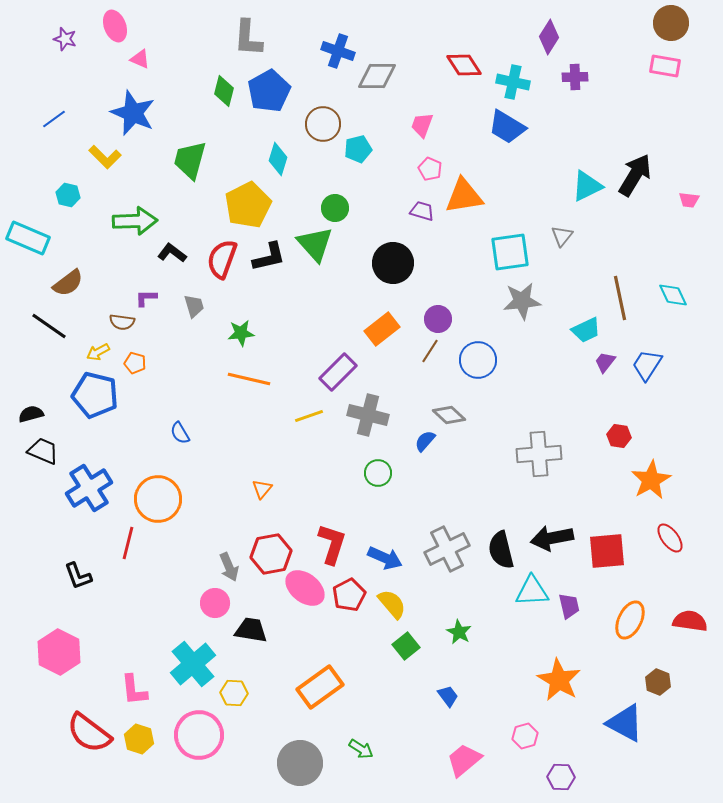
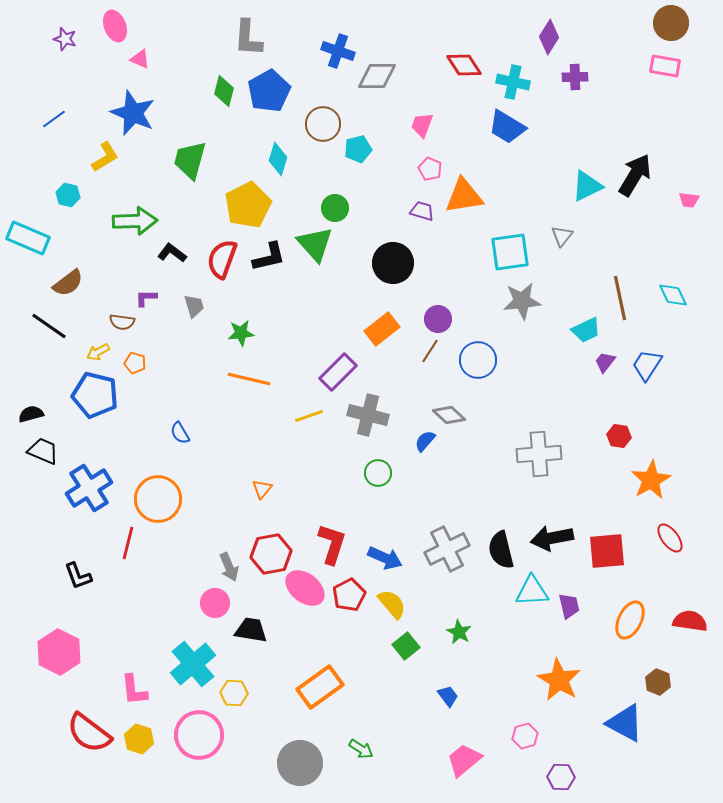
yellow L-shape at (105, 157): rotated 76 degrees counterclockwise
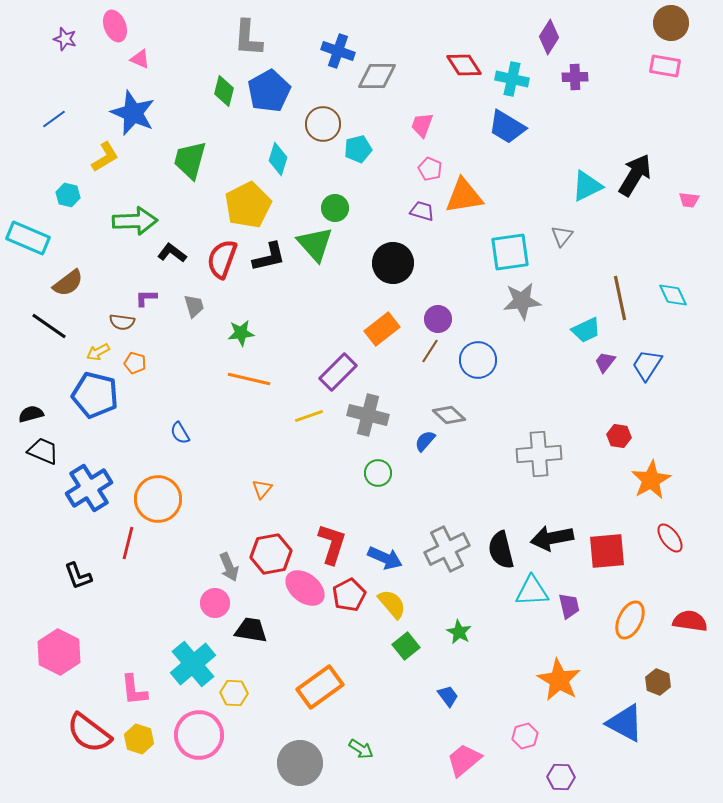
cyan cross at (513, 82): moved 1 px left, 3 px up
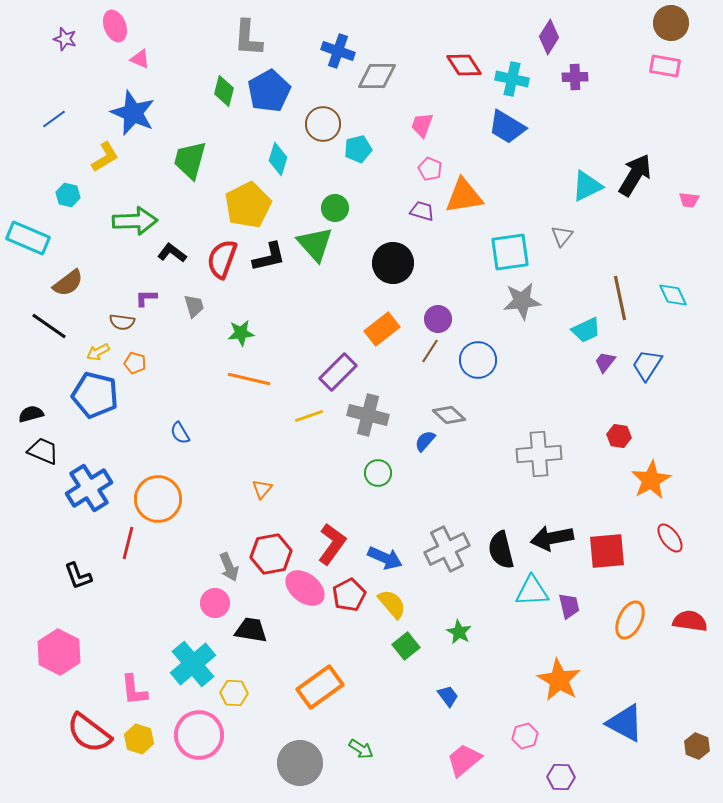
red L-shape at (332, 544): rotated 18 degrees clockwise
brown hexagon at (658, 682): moved 39 px right, 64 px down
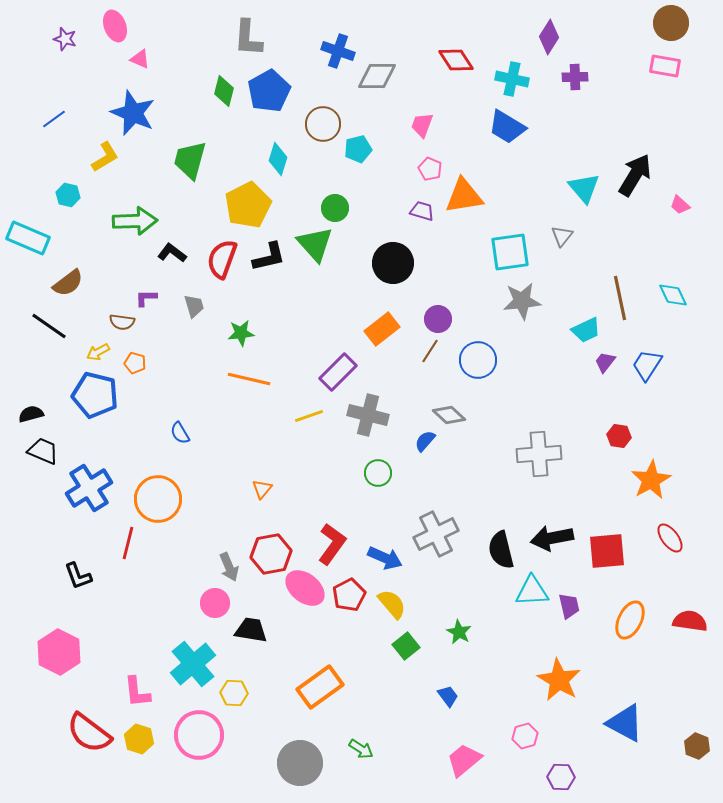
red diamond at (464, 65): moved 8 px left, 5 px up
cyan triangle at (587, 186): moved 3 px left, 2 px down; rotated 44 degrees counterclockwise
pink trapezoid at (689, 200): moved 9 px left, 5 px down; rotated 35 degrees clockwise
gray cross at (447, 549): moved 11 px left, 15 px up
pink L-shape at (134, 690): moved 3 px right, 2 px down
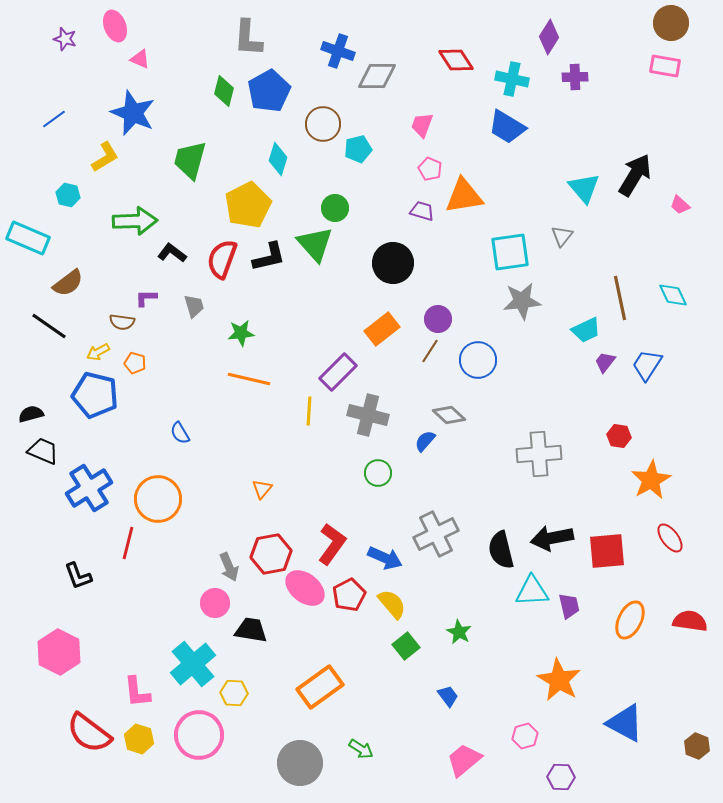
yellow line at (309, 416): moved 5 px up; rotated 68 degrees counterclockwise
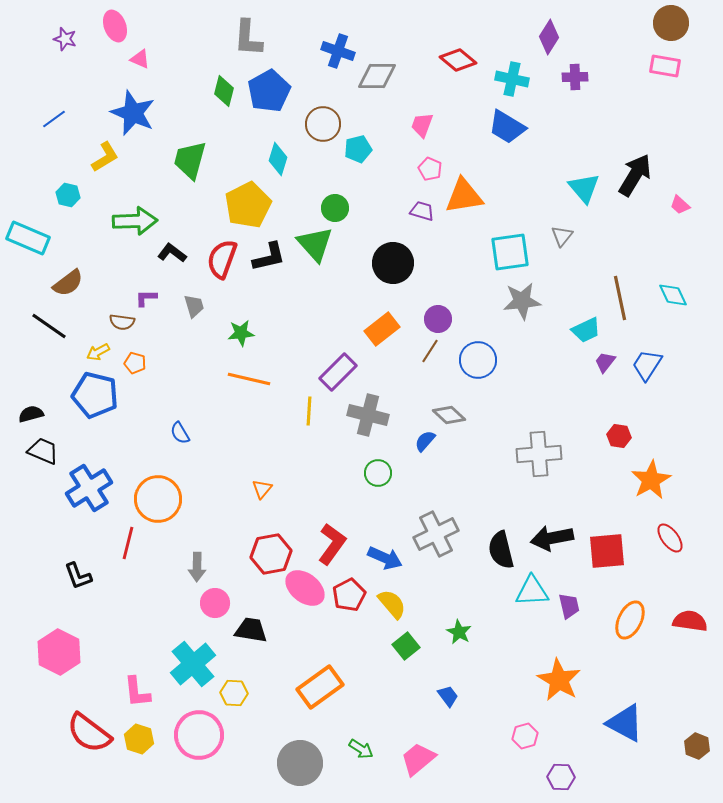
red diamond at (456, 60): moved 2 px right; rotated 18 degrees counterclockwise
gray arrow at (229, 567): moved 32 px left; rotated 24 degrees clockwise
pink trapezoid at (464, 760): moved 46 px left, 1 px up
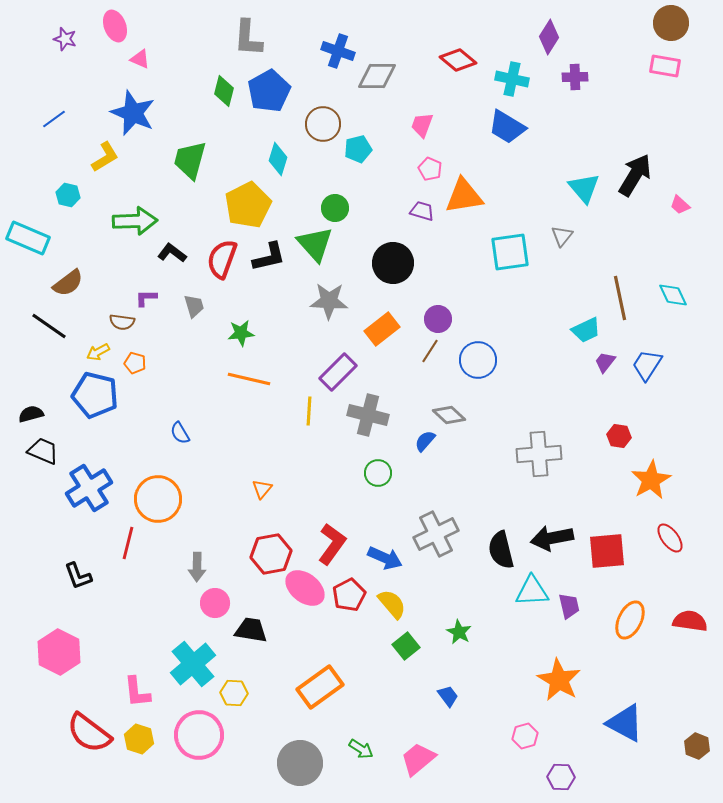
gray star at (522, 301): moved 193 px left; rotated 9 degrees clockwise
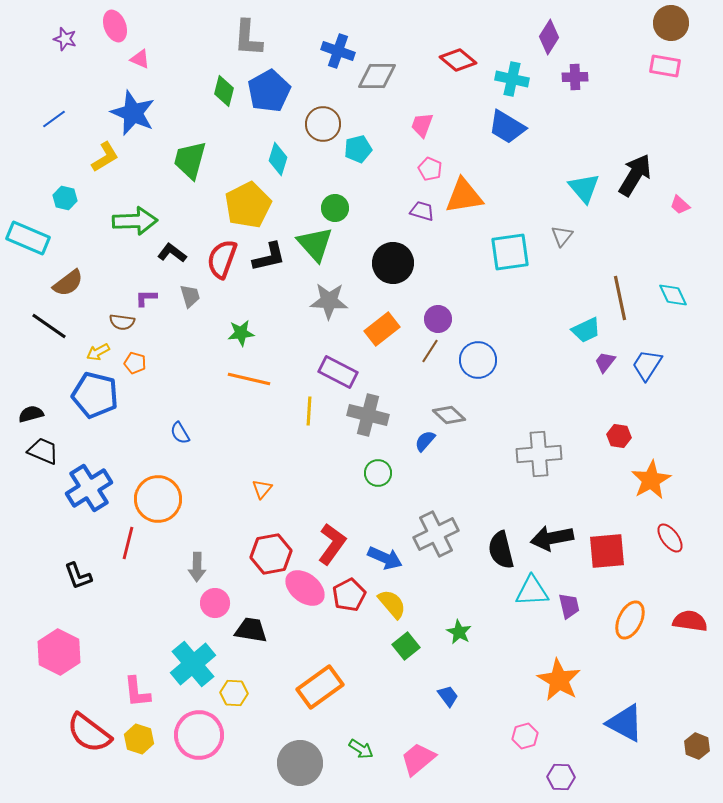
cyan hexagon at (68, 195): moved 3 px left, 3 px down
gray trapezoid at (194, 306): moved 4 px left, 10 px up
purple rectangle at (338, 372): rotated 72 degrees clockwise
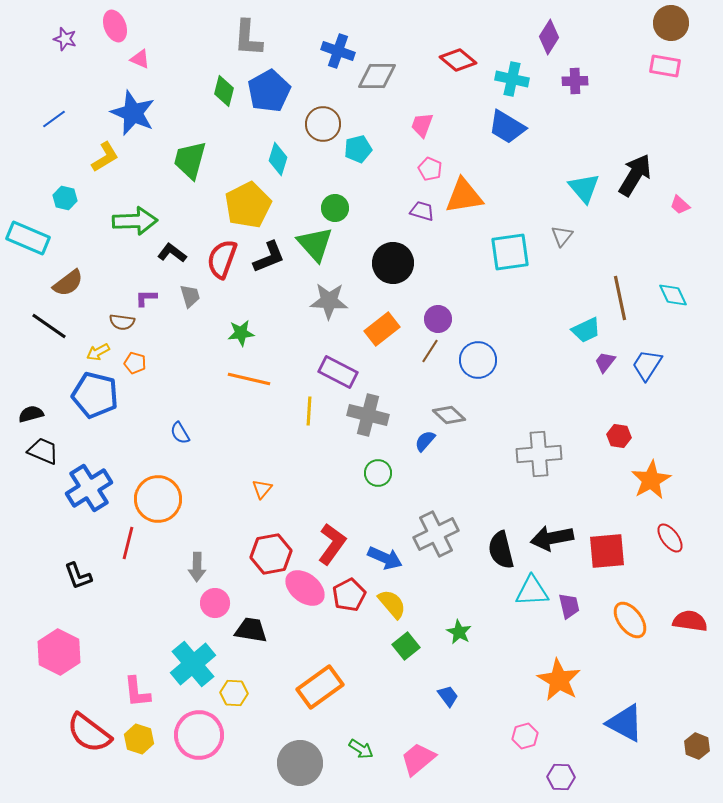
purple cross at (575, 77): moved 4 px down
black L-shape at (269, 257): rotated 9 degrees counterclockwise
orange ellipse at (630, 620): rotated 63 degrees counterclockwise
